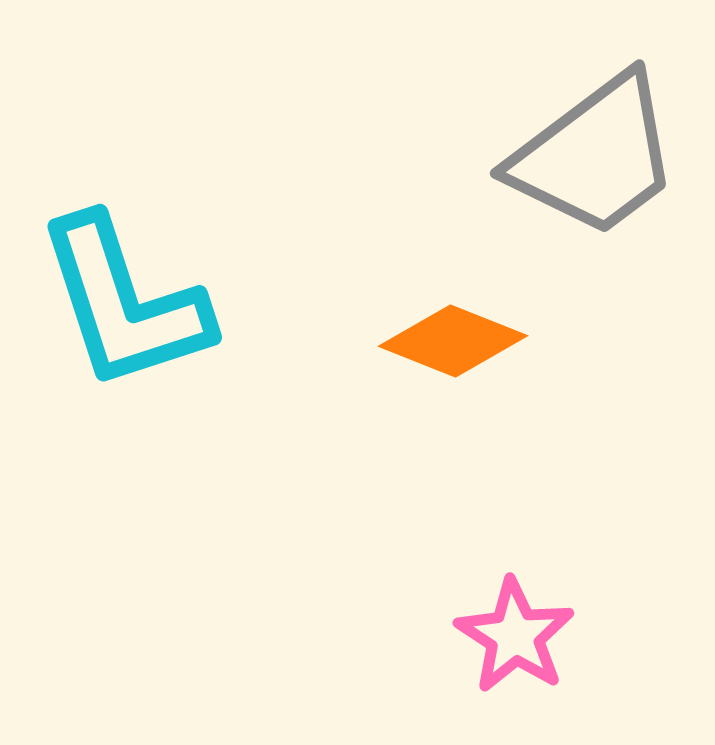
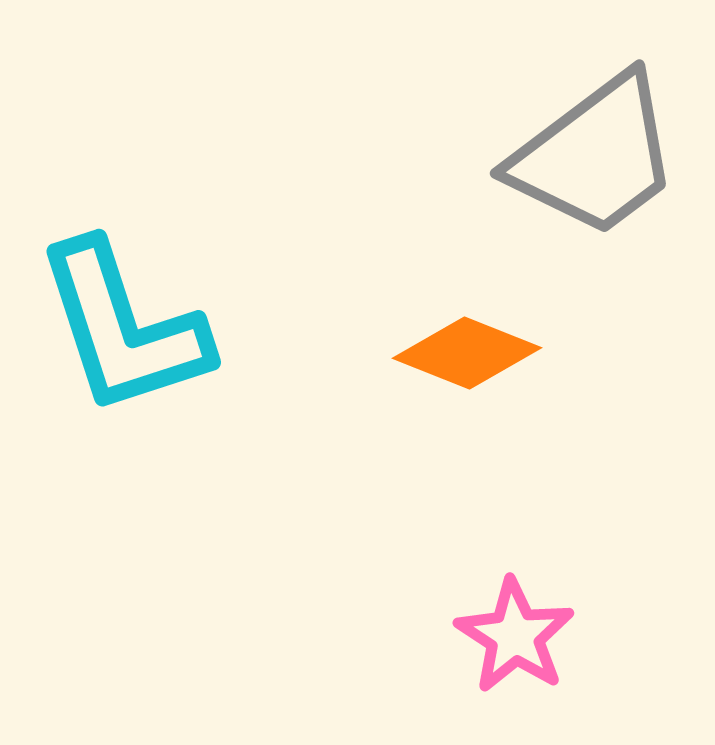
cyan L-shape: moved 1 px left, 25 px down
orange diamond: moved 14 px right, 12 px down
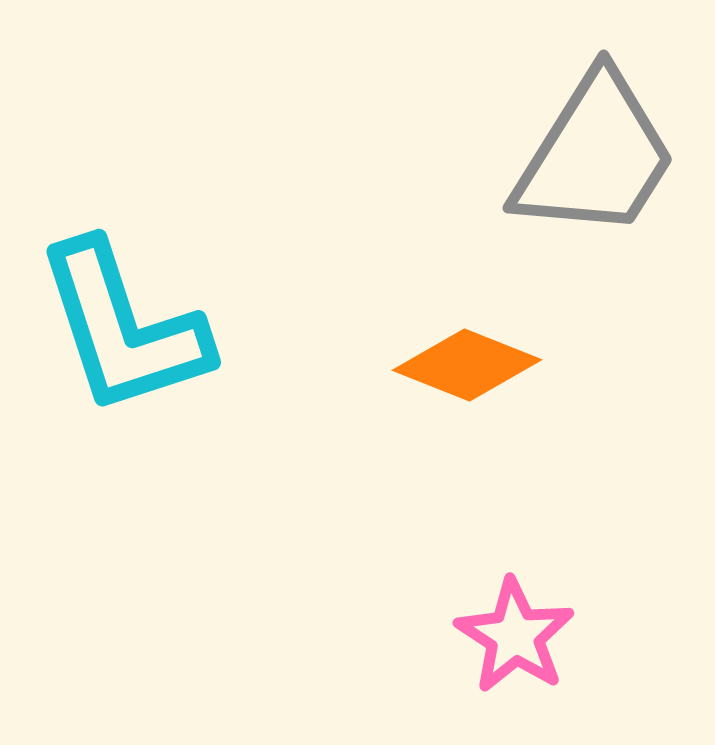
gray trapezoid: rotated 21 degrees counterclockwise
orange diamond: moved 12 px down
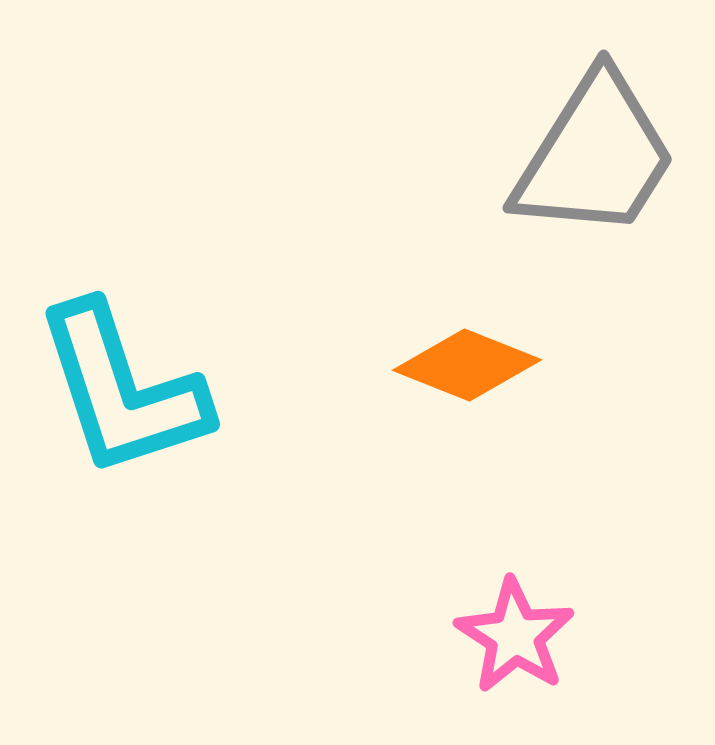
cyan L-shape: moved 1 px left, 62 px down
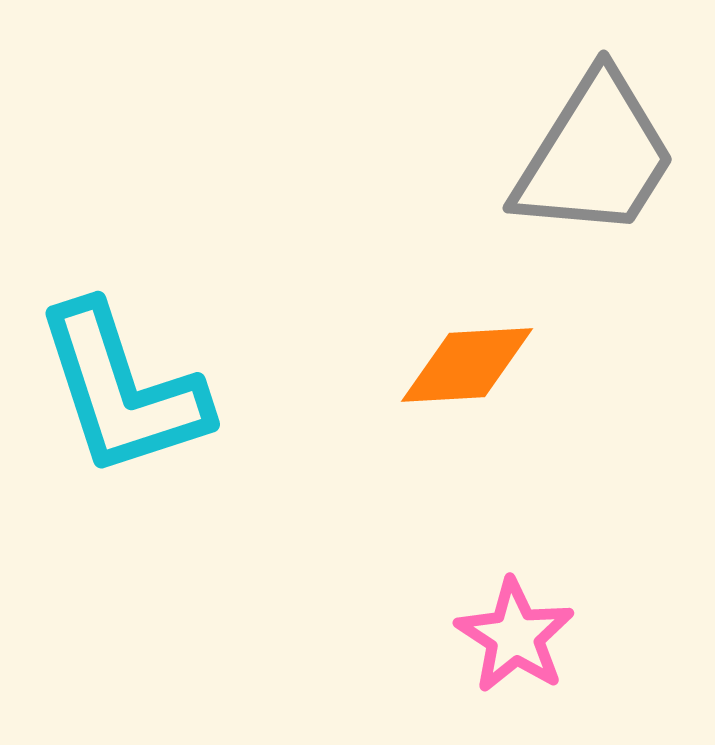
orange diamond: rotated 25 degrees counterclockwise
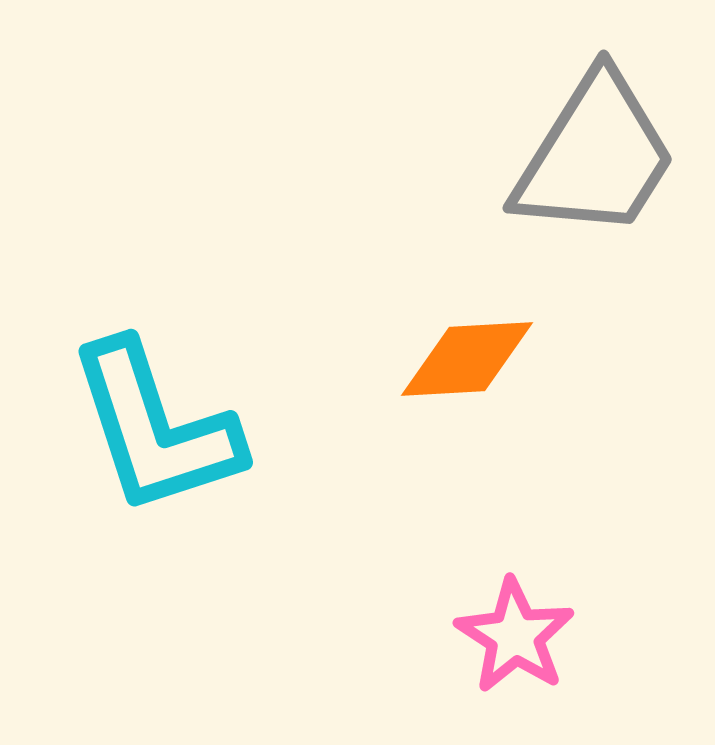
orange diamond: moved 6 px up
cyan L-shape: moved 33 px right, 38 px down
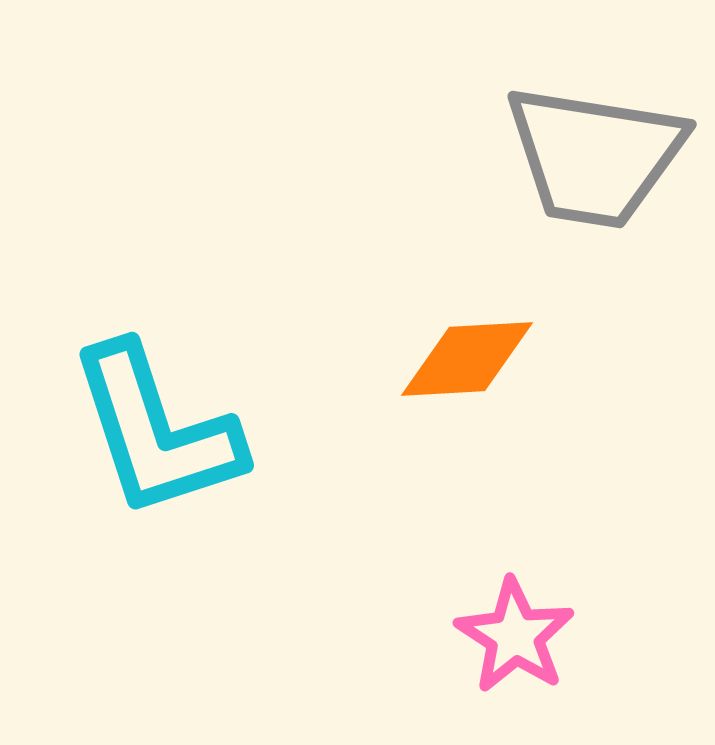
gray trapezoid: rotated 67 degrees clockwise
cyan L-shape: moved 1 px right, 3 px down
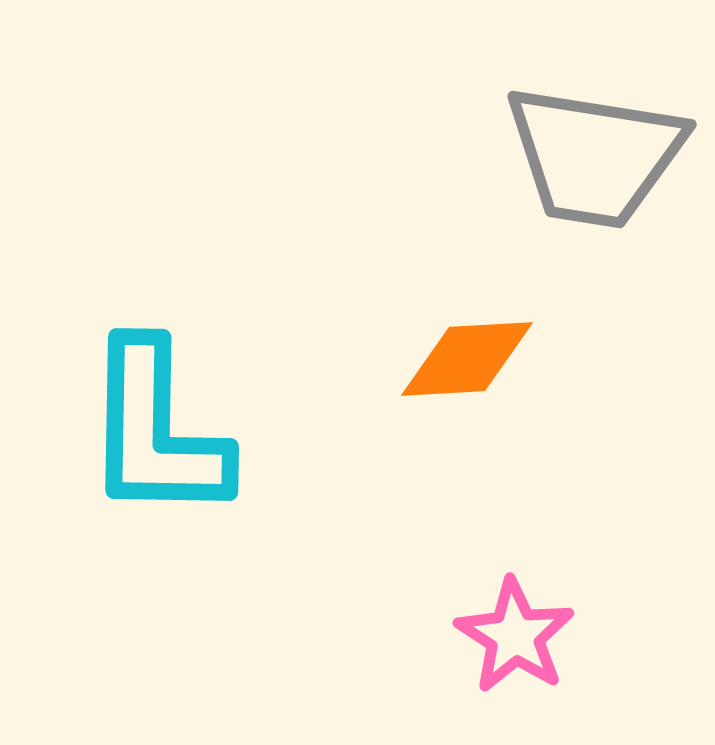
cyan L-shape: rotated 19 degrees clockwise
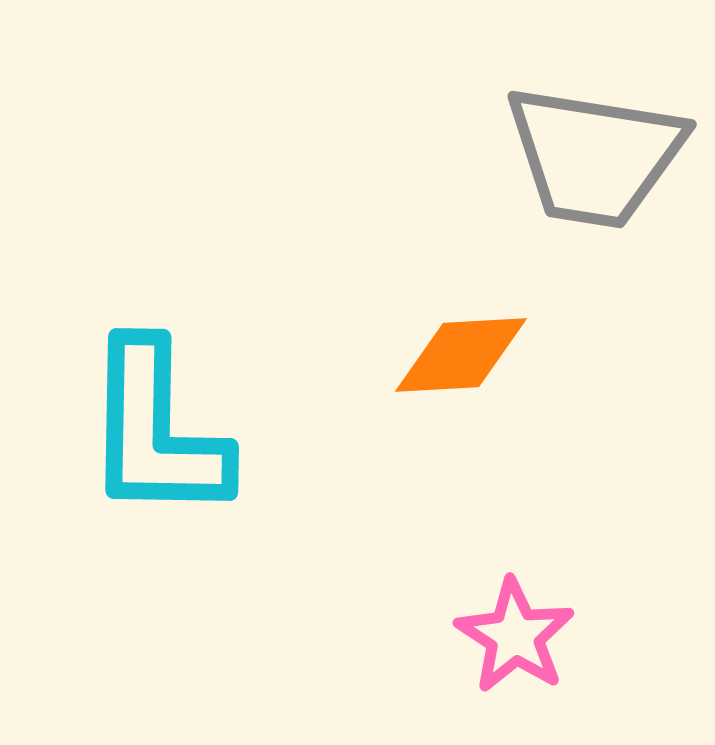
orange diamond: moved 6 px left, 4 px up
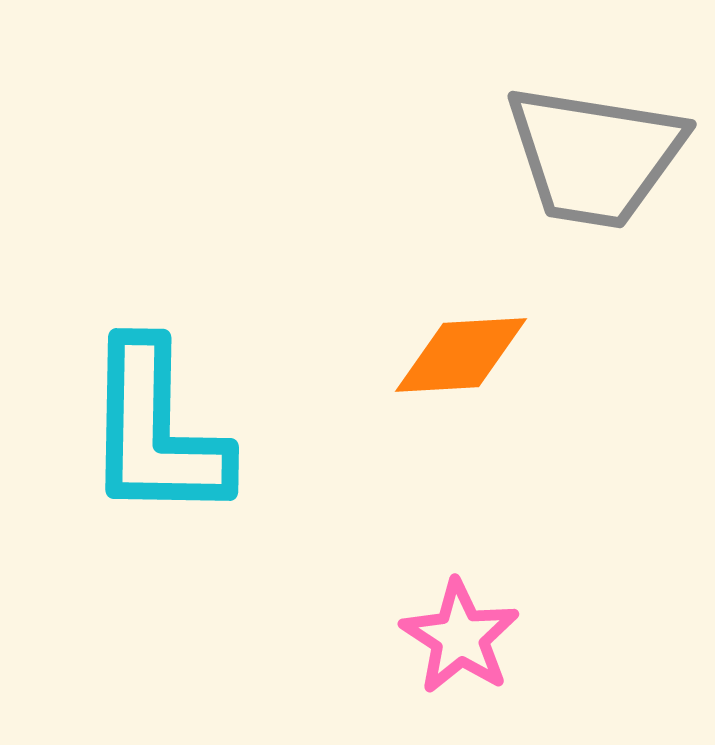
pink star: moved 55 px left, 1 px down
